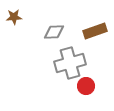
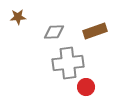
brown star: moved 4 px right
gray cross: moved 2 px left; rotated 8 degrees clockwise
red circle: moved 1 px down
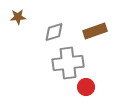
gray diamond: rotated 15 degrees counterclockwise
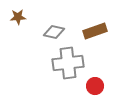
gray diamond: rotated 30 degrees clockwise
red circle: moved 9 px right, 1 px up
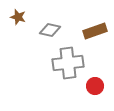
brown star: rotated 21 degrees clockwise
gray diamond: moved 4 px left, 2 px up
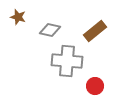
brown rectangle: rotated 20 degrees counterclockwise
gray cross: moved 1 px left, 2 px up; rotated 12 degrees clockwise
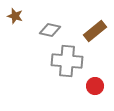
brown star: moved 3 px left, 1 px up
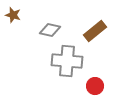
brown star: moved 2 px left, 1 px up
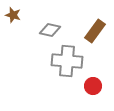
brown rectangle: rotated 15 degrees counterclockwise
red circle: moved 2 px left
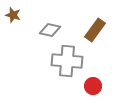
brown rectangle: moved 1 px up
